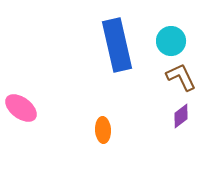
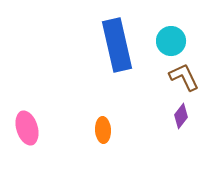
brown L-shape: moved 3 px right
pink ellipse: moved 6 px right, 20 px down; rotated 36 degrees clockwise
purple diamond: rotated 15 degrees counterclockwise
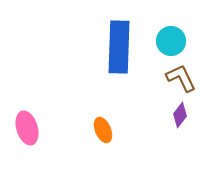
blue rectangle: moved 2 px right, 2 px down; rotated 15 degrees clockwise
brown L-shape: moved 3 px left, 1 px down
purple diamond: moved 1 px left, 1 px up
orange ellipse: rotated 20 degrees counterclockwise
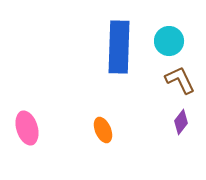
cyan circle: moved 2 px left
brown L-shape: moved 1 px left, 2 px down
purple diamond: moved 1 px right, 7 px down
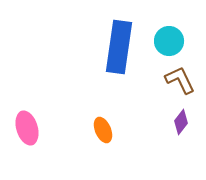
blue rectangle: rotated 6 degrees clockwise
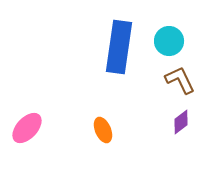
purple diamond: rotated 15 degrees clockwise
pink ellipse: rotated 60 degrees clockwise
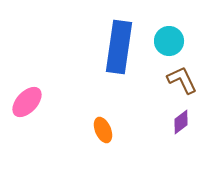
brown L-shape: moved 2 px right
pink ellipse: moved 26 px up
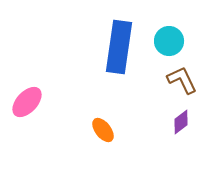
orange ellipse: rotated 15 degrees counterclockwise
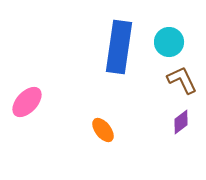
cyan circle: moved 1 px down
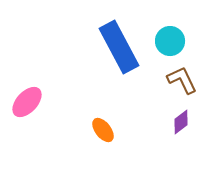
cyan circle: moved 1 px right, 1 px up
blue rectangle: rotated 36 degrees counterclockwise
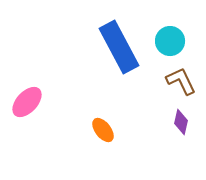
brown L-shape: moved 1 px left, 1 px down
purple diamond: rotated 40 degrees counterclockwise
